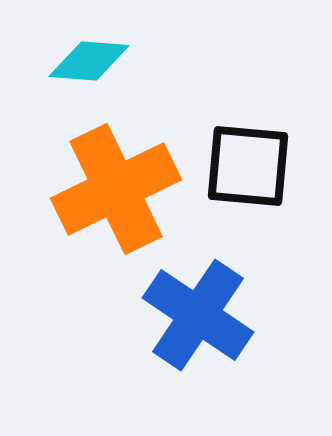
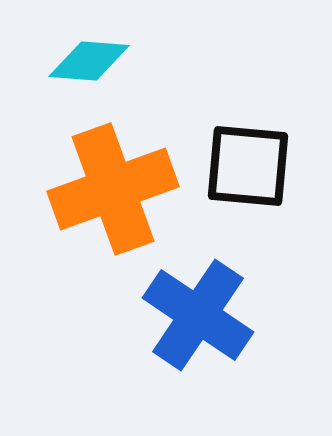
orange cross: moved 3 px left; rotated 6 degrees clockwise
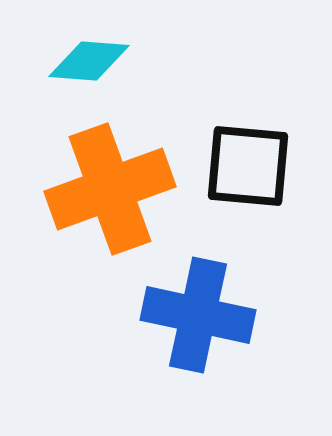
orange cross: moved 3 px left
blue cross: rotated 22 degrees counterclockwise
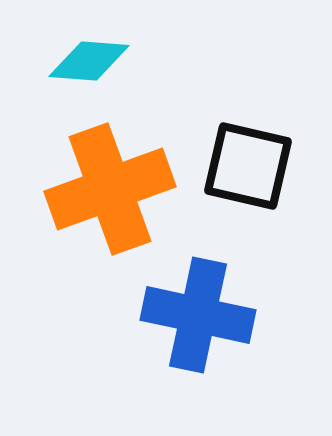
black square: rotated 8 degrees clockwise
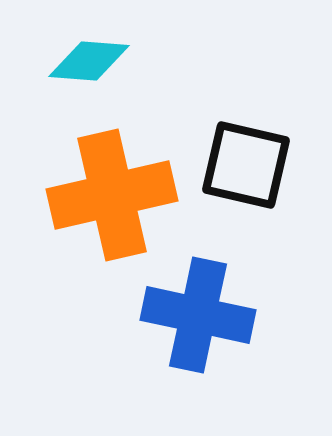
black square: moved 2 px left, 1 px up
orange cross: moved 2 px right, 6 px down; rotated 7 degrees clockwise
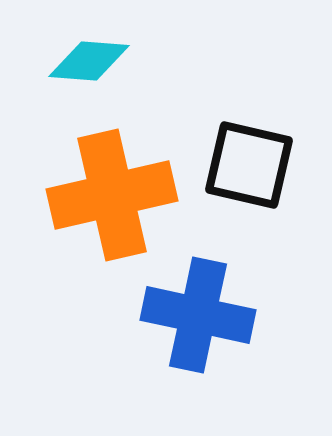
black square: moved 3 px right
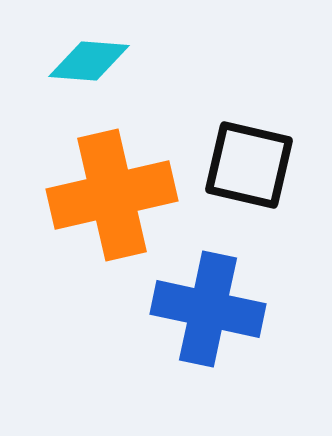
blue cross: moved 10 px right, 6 px up
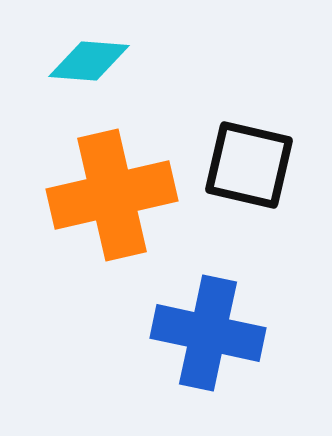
blue cross: moved 24 px down
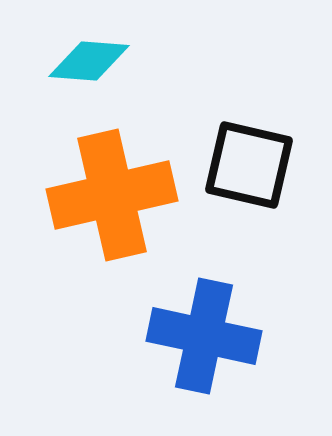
blue cross: moved 4 px left, 3 px down
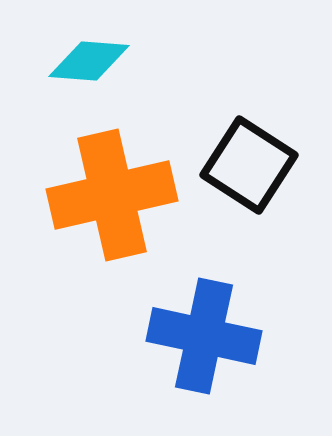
black square: rotated 20 degrees clockwise
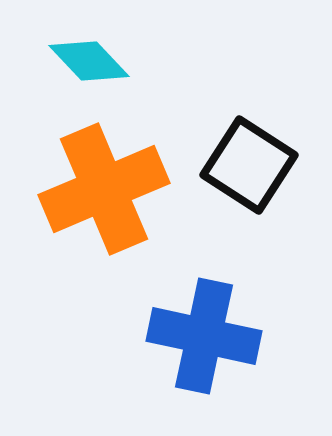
cyan diamond: rotated 42 degrees clockwise
orange cross: moved 8 px left, 6 px up; rotated 10 degrees counterclockwise
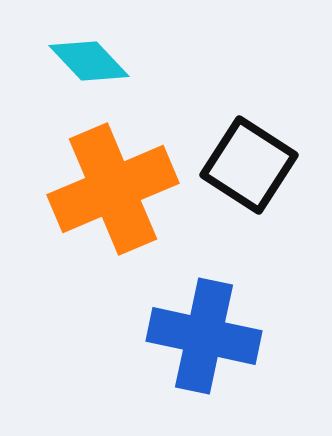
orange cross: moved 9 px right
